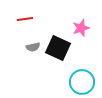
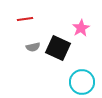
pink star: rotated 12 degrees counterclockwise
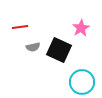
red line: moved 5 px left, 8 px down
black square: moved 1 px right, 2 px down
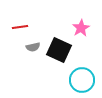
cyan circle: moved 2 px up
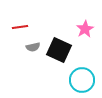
pink star: moved 4 px right, 1 px down
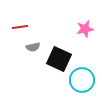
pink star: rotated 18 degrees clockwise
black square: moved 9 px down
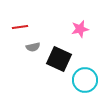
pink star: moved 5 px left
cyan circle: moved 3 px right
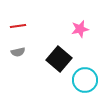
red line: moved 2 px left, 1 px up
gray semicircle: moved 15 px left, 5 px down
black square: rotated 15 degrees clockwise
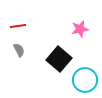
gray semicircle: moved 1 px right, 2 px up; rotated 104 degrees counterclockwise
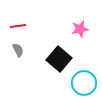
gray semicircle: moved 1 px left
cyan circle: moved 1 px left, 3 px down
